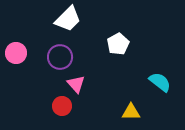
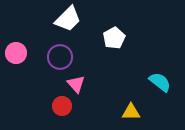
white pentagon: moved 4 px left, 6 px up
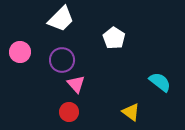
white trapezoid: moved 7 px left
white pentagon: rotated 10 degrees counterclockwise
pink circle: moved 4 px right, 1 px up
purple circle: moved 2 px right, 3 px down
red circle: moved 7 px right, 6 px down
yellow triangle: rotated 36 degrees clockwise
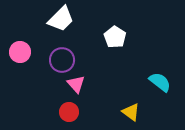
white pentagon: moved 1 px right, 1 px up
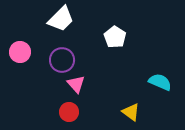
cyan semicircle: rotated 15 degrees counterclockwise
